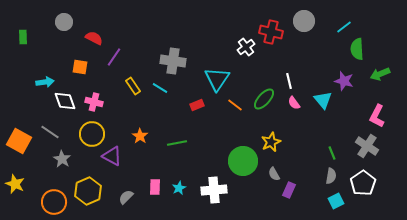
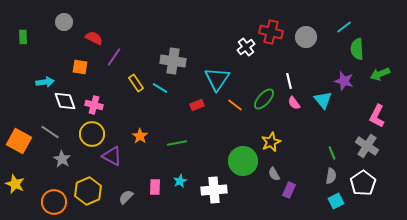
gray circle at (304, 21): moved 2 px right, 16 px down
yellow rectangle at (133, 86): moved 3 px right, 3 px up
pink cross at (94, 102): moved 3 px down
cyan star at (179, 188): moved 1 px right, 7 px up
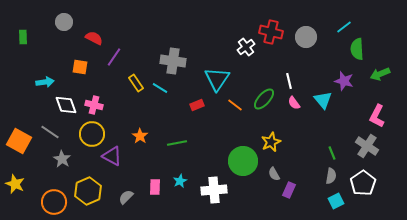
white diamond at (65, 101): moved 1 px right, 4 px down
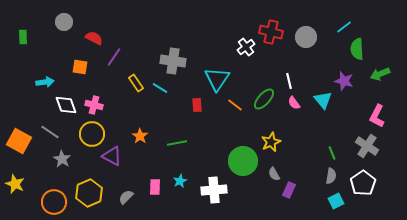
red rectangle at (197, 105): rotated 72 degrees counterclockwise
yellow hexagon at (88, 191): moved 1 px right, 2 px down
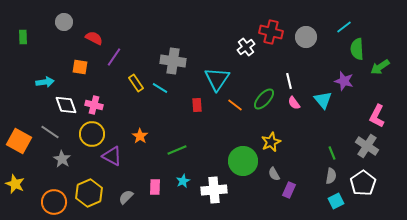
green arrow at (380, 74): moved 7 px up; rotated 12 degrees counterclockwise
green line at (177, 143): moved 7 px down; rotated 12 degrees counterclockwise
cyan star at (180, 181): moved 3 px right
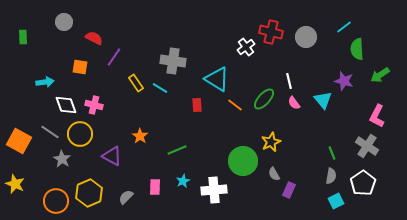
green arrow at (380, 67): moved 8 px down
cyan triangle at (217, 79): rotated 32 degrees counterclockwise
yellow circle at (92, 134): moved 12 px left
orange circle at (54, 202): moved 2 px right, 1 px up
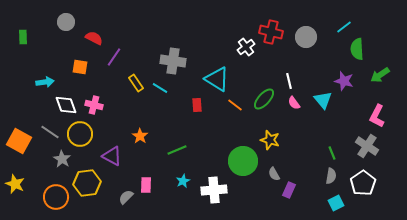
gray circle at (64, 22): moved 2 px right
yellow star at (271, 142): moved 1 px left, 2 px up; rotated 30 degrees counterclockwise
pink rectangle at (155, 187): moved 9 px left, 2 px up
yellow hexagon at (89, 193): moved 2 px left, 10 px up; rotated 16 degrees clockwise
orange circle at (56, 201): moved 4 px up
cyan square at (336, 201): moved 2 px down
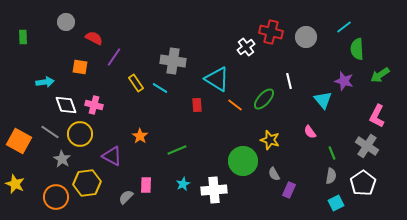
pink semicircle at (294, 103): moved 16 px right, 29 px down
cyan star at (183, 181): moved 3 px down
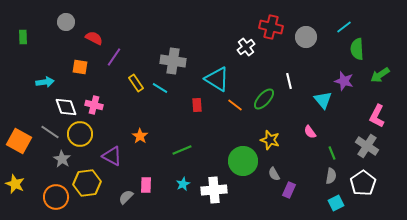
red cross at (271, 32): moved 5 px up
white diamond at (66, 105): moved 2 px down
green line at (177, 150): moved 5 px right
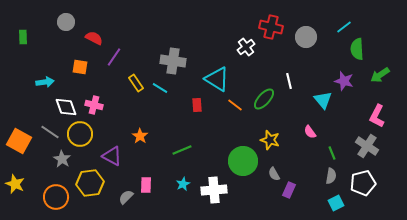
yellow hexagon at (87, 183): moved 3 px right
white pentagon at (363, 183): rotated 20 degrees clockwise
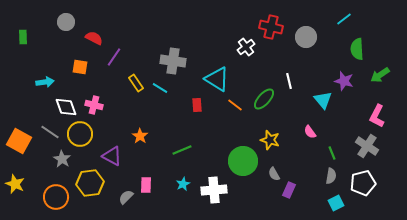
cyan line at (344, 27): moved 8 px up
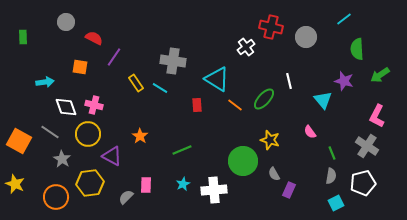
yellow circle at (80, 134): moved 8 px right
